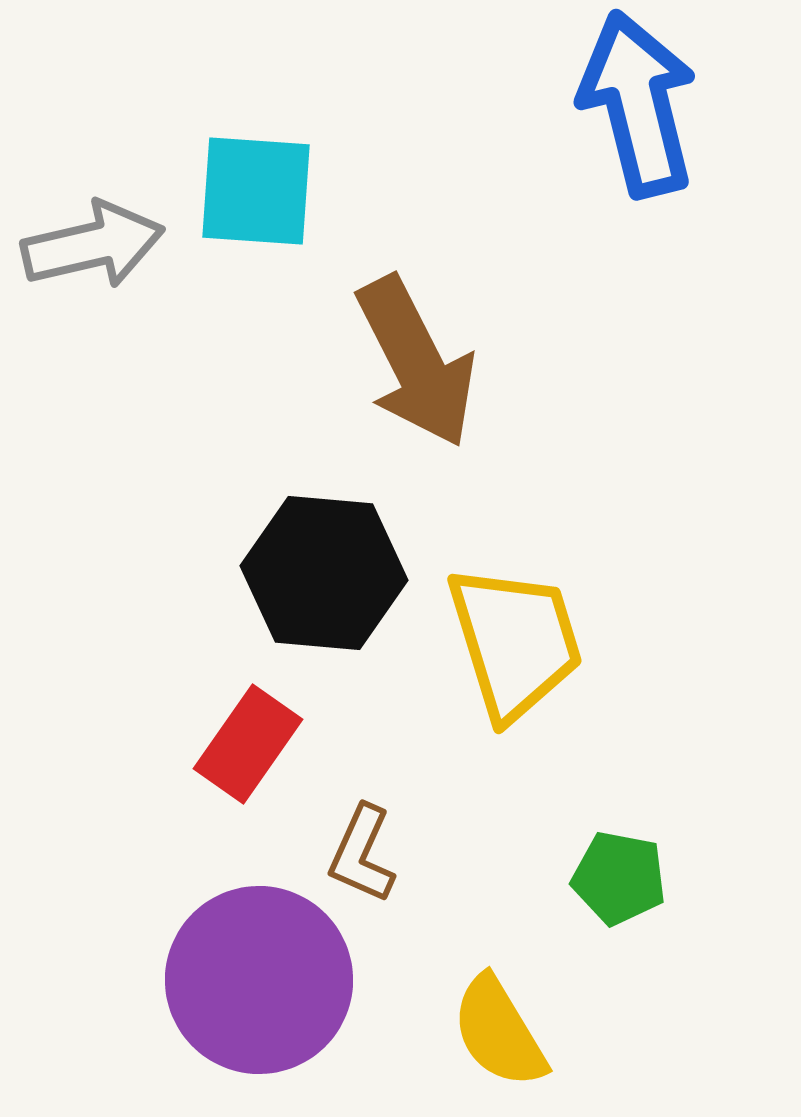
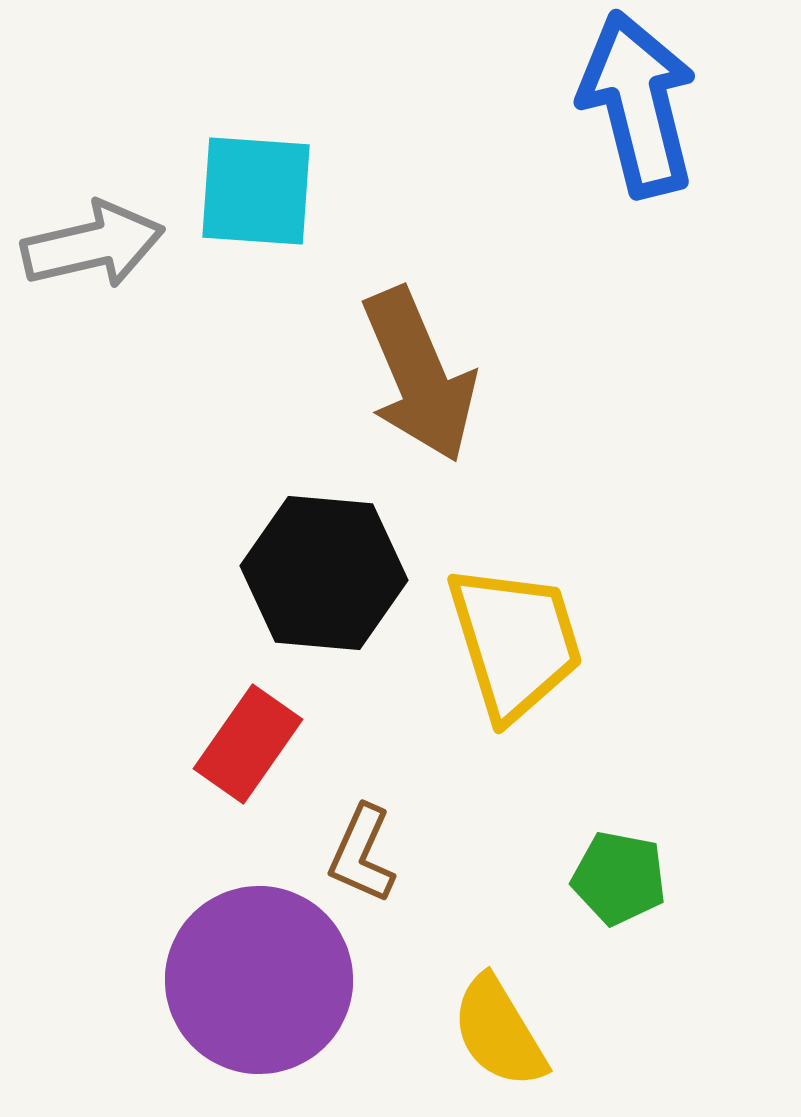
brown arrow: moved 3 px right, 13 px down; rotated 4 degrees clockwise
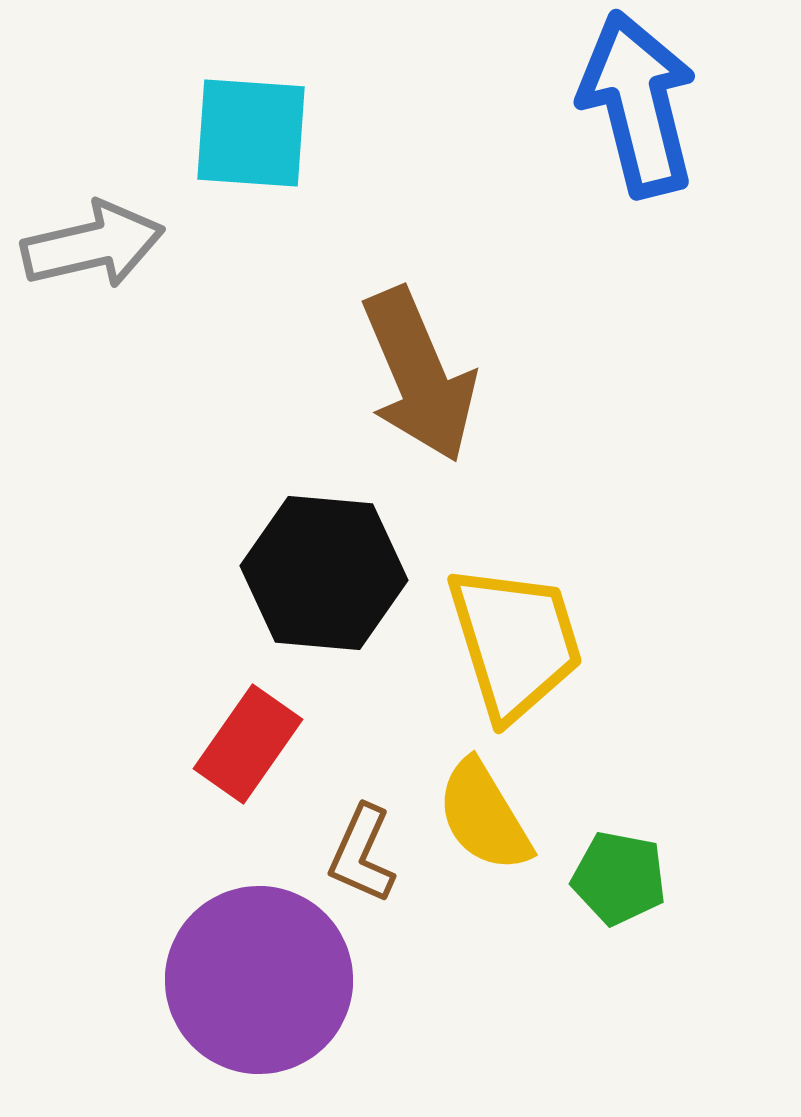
cyan square: moved 5 px left, 58 px up
yellow semicircle: moved 15 px left, 216 px up
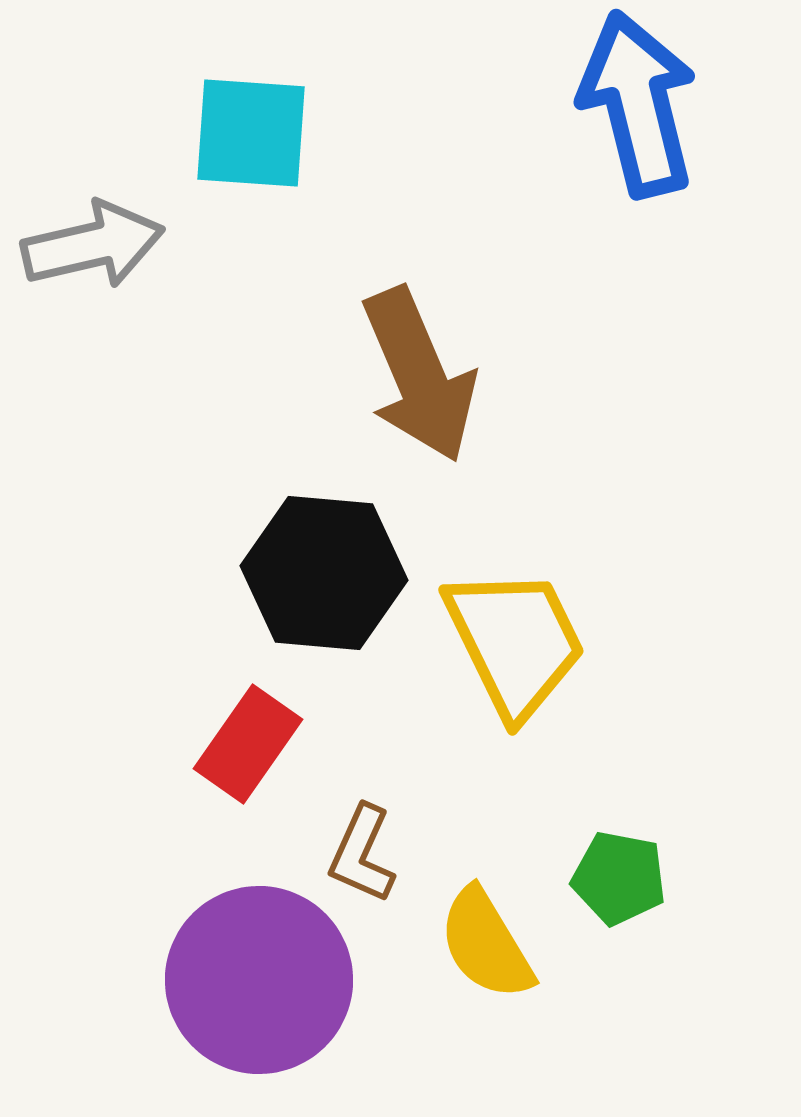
yellow trapezoid: rotated 9 degrees counterclockwise
yellow semicircle: moved 2 px right, 128 px down
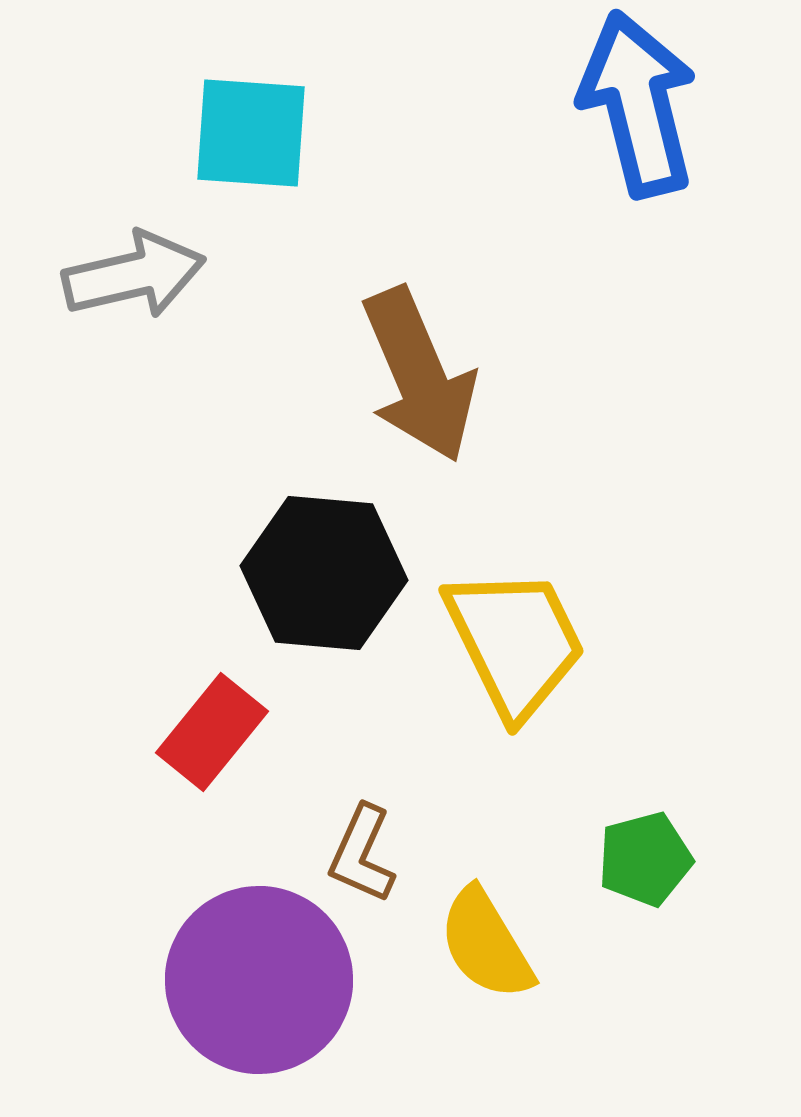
gray arrow: moved 41 px right, 30 px down
red rectangle: moved 36 px left, 12 px up; rotated 4 degrees clockwise
green pentagon: moved 26 px right, 19 px up; rotated 26 degrees counterclockwise
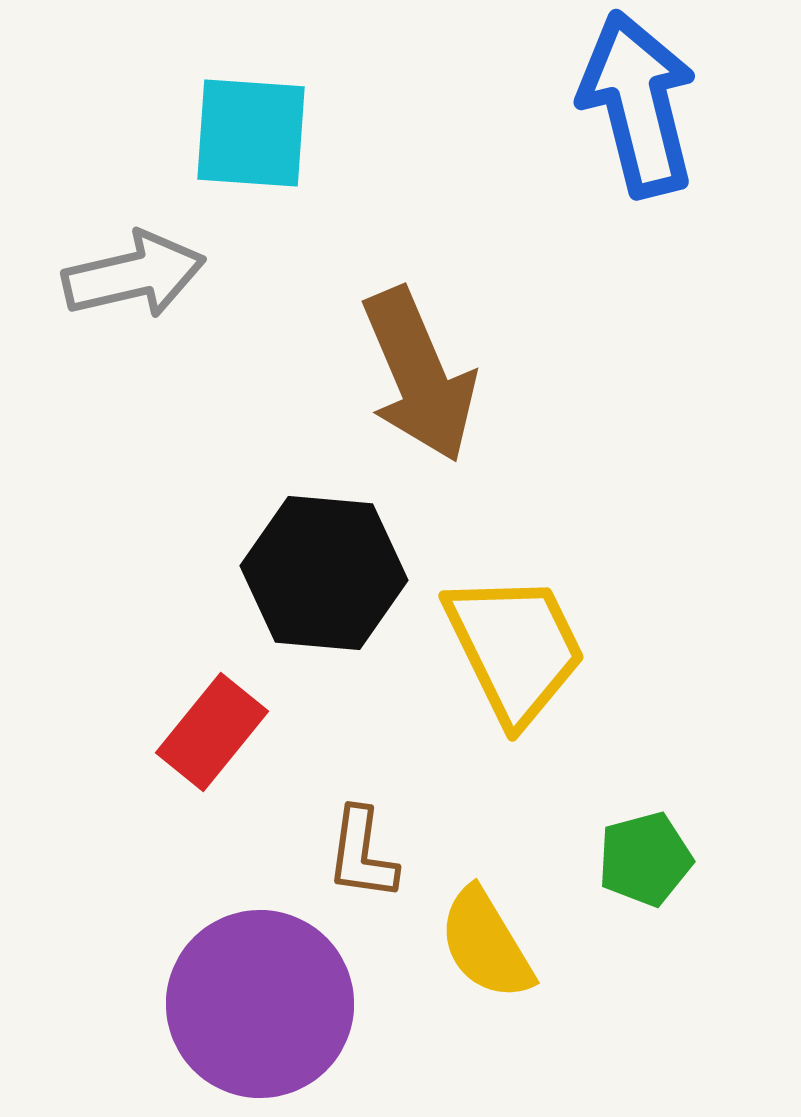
yellow trapezoid: moved 6 px down
brown L-shape: rotated 16 degrees counterclockwise
purple circle: moved 1 px right, 24 px down
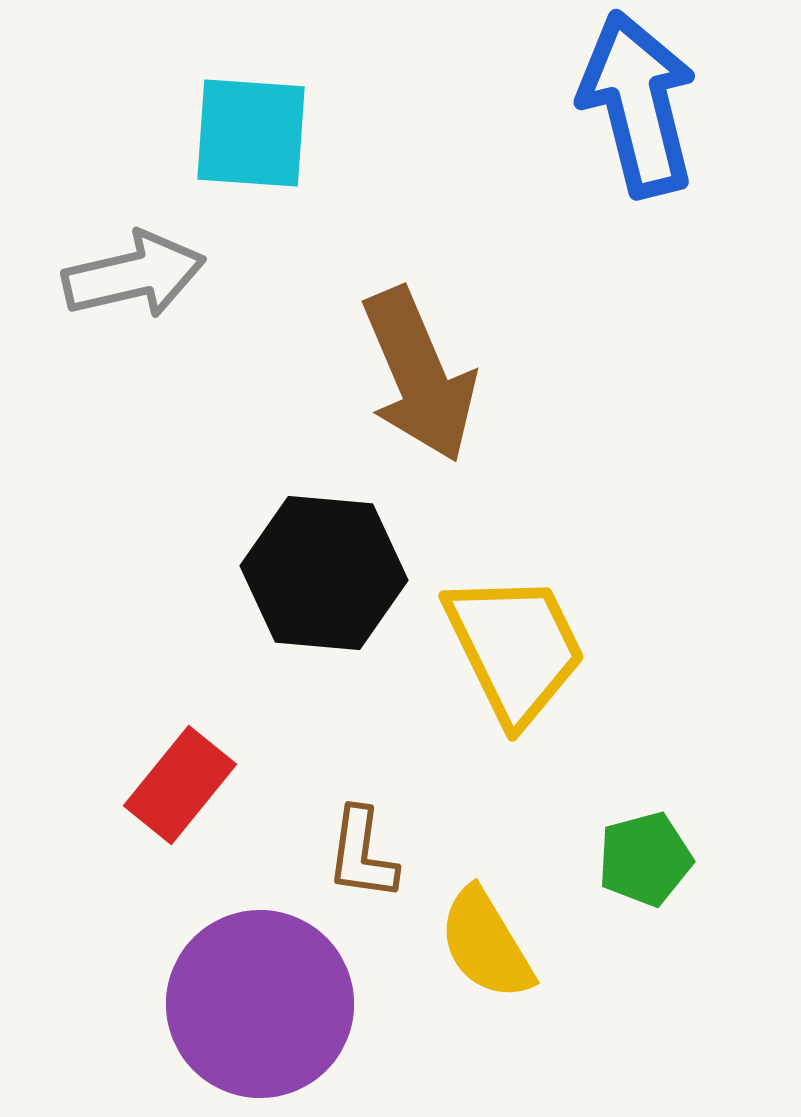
red rectangle: moved 32 px left, 53 px down
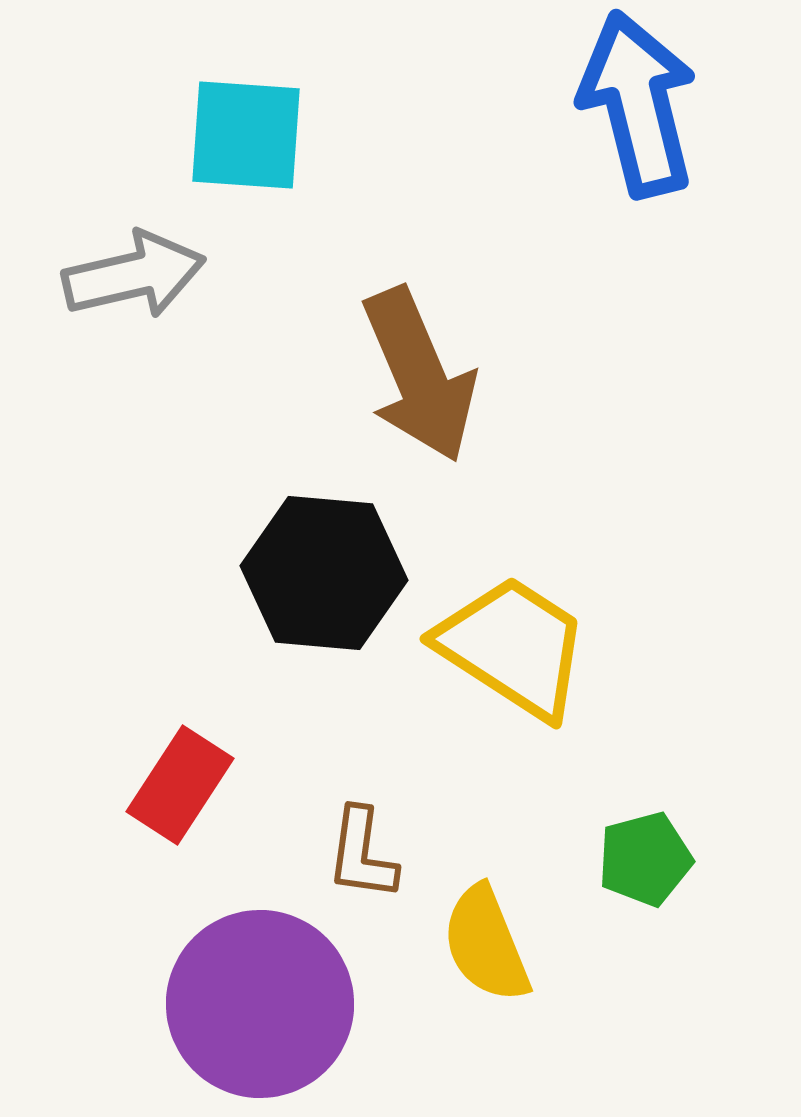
cyan square: moved 5 px left, 2 px down
yellow trapezoid: moved 2 px left, 1 px up; rotated 31 degrees counterclockwise
red rectangle: rotated 6 degrees counterclockwise
yellow semicircle: rotated 9 degrees clockwise
